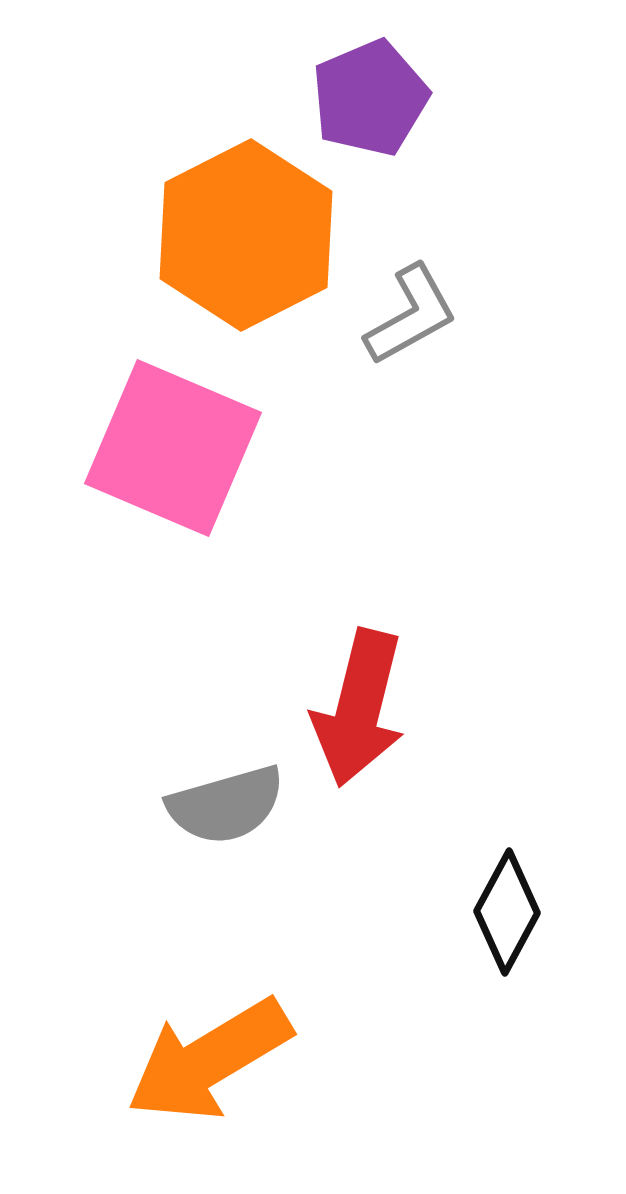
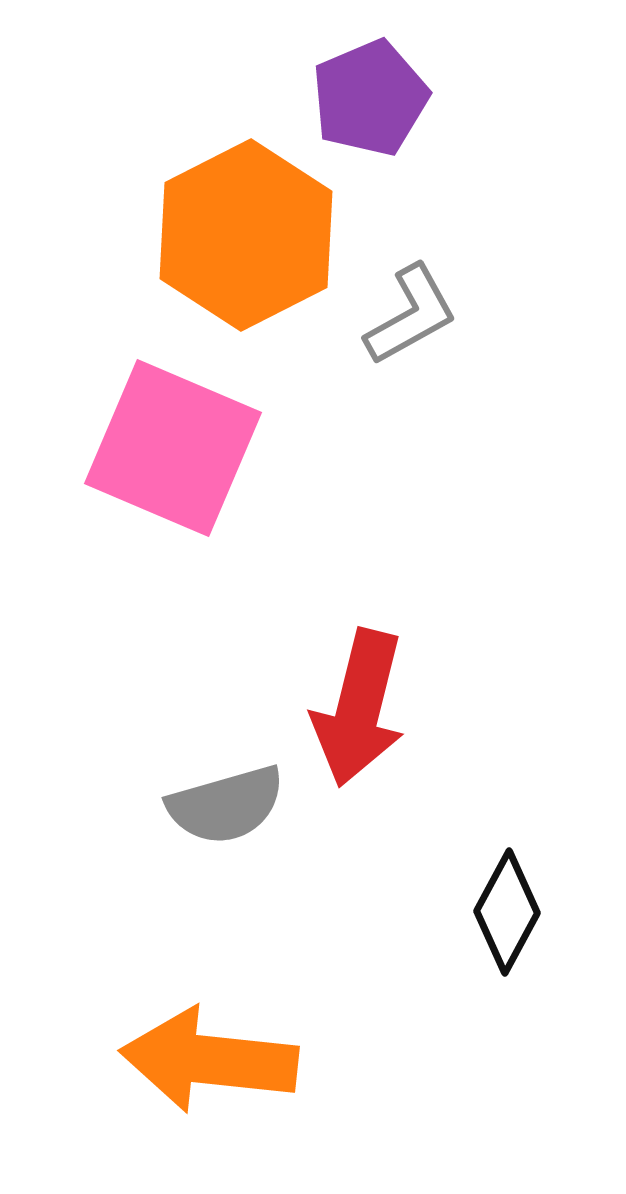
orange arrow: rotated 37 degrees clockwise
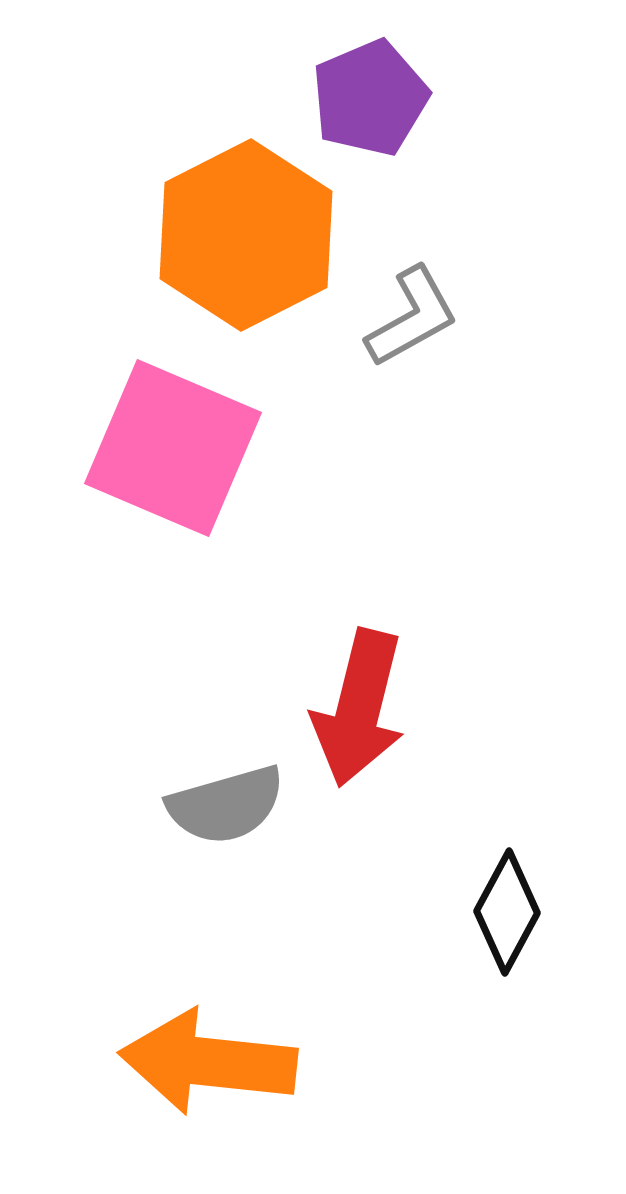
gray L-shape: moved 1 px right, 2 px down
orange arrow: moved 1 px left, 2 px down
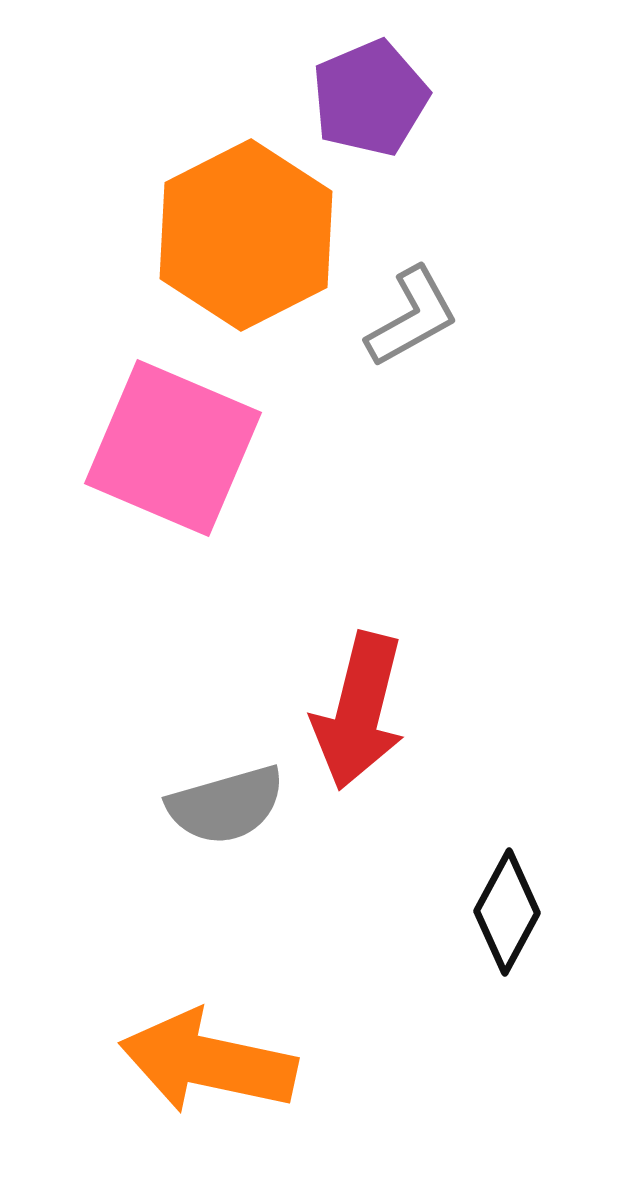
red arrow: moved 3 px down
orange arrow: rotated 6 degrees clockwise
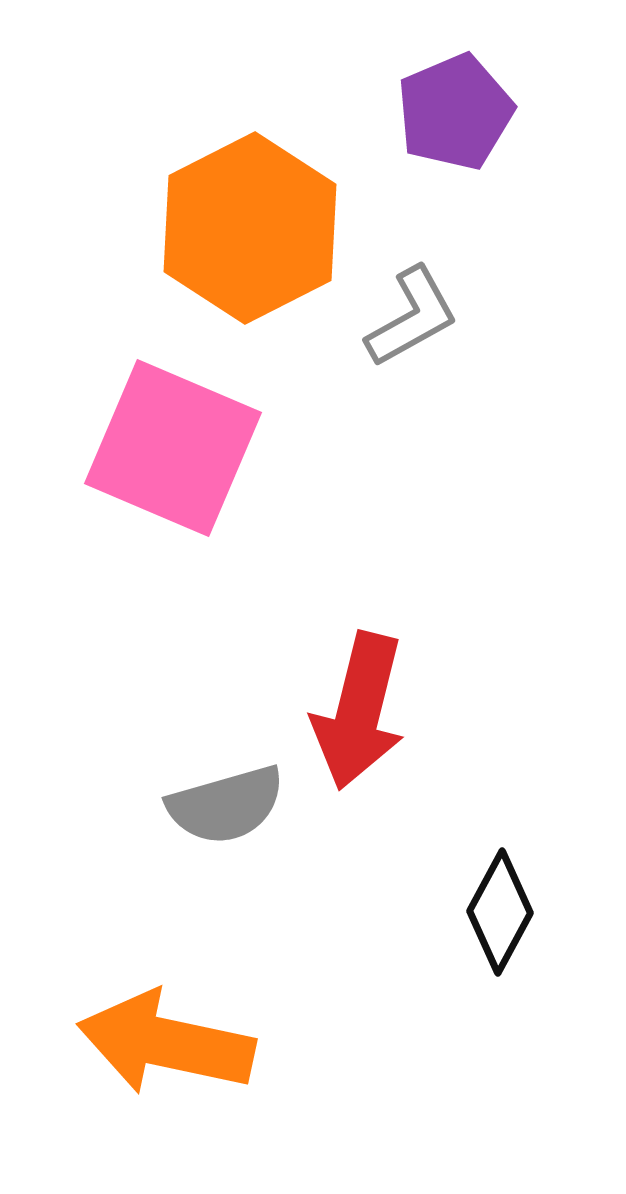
purple pentagon: moved 85 px right, 14 px down
orange hexagon: moved 4 px right, 7 px up
black diamond: moved 7 px left
orange arrow: moved 42 px left, 19 px up
